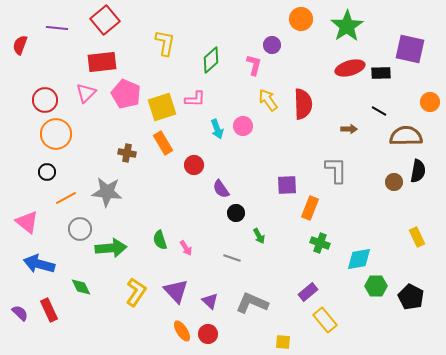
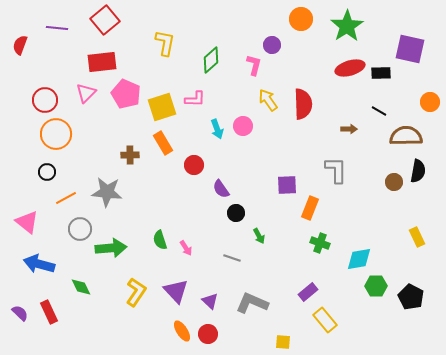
brown cross at (127, 153): moved 3 px right, 2 px down; rotated 12 degrees counterclockwise
red rectangle at (49, 310): moved 2 px down
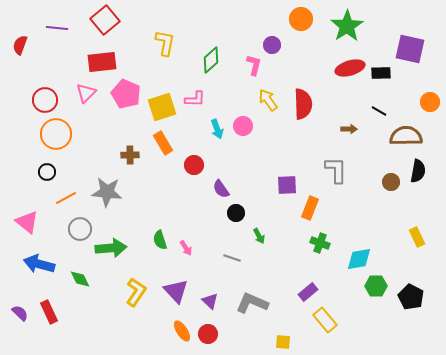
brown circle at (394, 182): moved 3 px left
green diamond at (81, 287): moved 1 px left, 8 px up
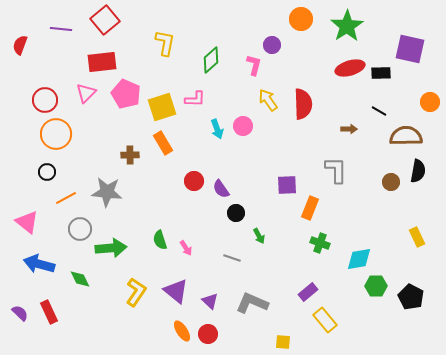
purple line at (57, 28): moved 4 px right, 1 px down
red circle at (194, 165): moved 16 px down
purple triangle at (176, 291): rotated 8 degrees counterclockwise
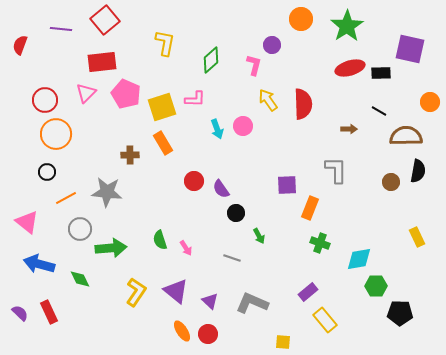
black pentagon at (411, 297): moved 11 px left, 16 px down; rotated 25 degrees counterclockwise
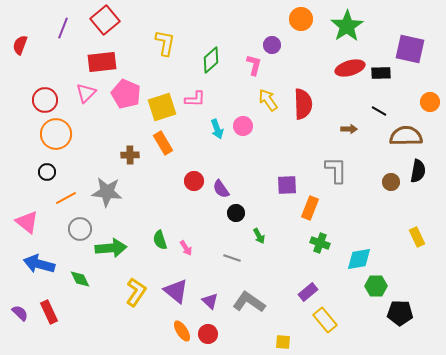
purple line at (61, 29): moved 2 px right, 1 px up; rotated 75 degrees counterclockwise
gray L-shape at (252, 303): moved 3 px left, 1 px up; rotated 12 degrees clockwise
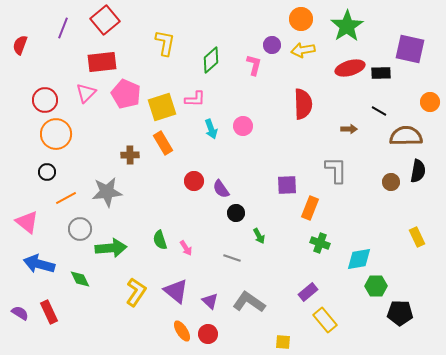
yellow arrow at (268, 100): moved 35 px right, 50 px up; rotated 65 degrees counterclockwise
cyan arrow at (217, 129): moved 6 px left
gray star at (107, 192): rotated 12 degrees counterclockwise
purple semicircle at (20, 313): rotated 12 degrees counterclockwise
